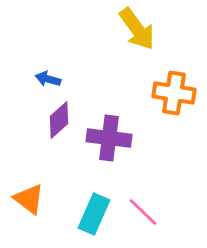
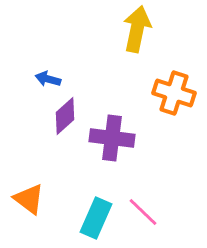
yellow arrow: rotated 132 degrees counterclockwise
orange cross: rotated 9 degrees clockwise
purple diamond: moved 6 px right, 4 px up
purple cross: moved 3 px right
cyan rectangle: moved 2 px right, 4 px down
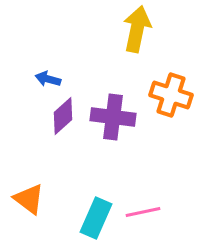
orange cross: moved 3 px left, 2 px down
purple diamond: moved 2 px left
purple cross: moved 1 px right, 21 px up
pink line: rotated 56 degrees counterclockwise
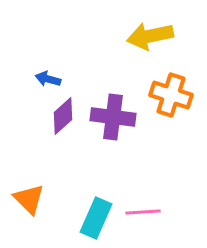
yellow arrow: moved 13 px right, 7 px down; rotated 114 degrees counterclockwise
orange triangle: rotated 8 degrees clockwise
pink line: rotated 8 degrees clockwise
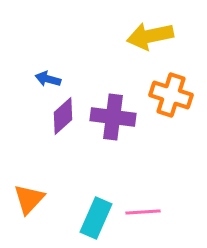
orange triangle: rotated 28 degrees clockwise
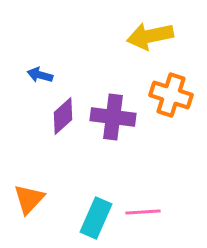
blue arrow: moved 8 px left, 4 px up
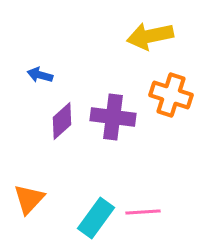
purple diamond: moved 1 px left, 5 px down
cyan rectangle: rotated 12 degrees clockwise
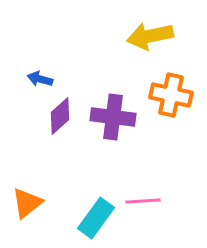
blue arrow: moved 4 px down
orange cross: rotated 6 degrees counterclockwise
purple diamond: moved 2 px left, 5 px up
orange triangle: moved 2 px left, 4 px down; rotated 8 degrees clockwise
pink line: moved 11 px up
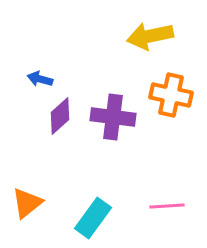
pink line: moved 24 px right, 5 px down
cyan rectangle: moved 3 px left
